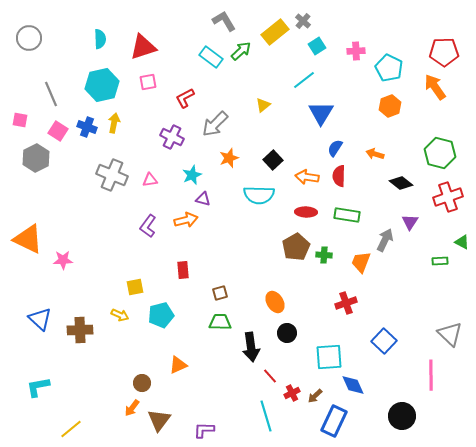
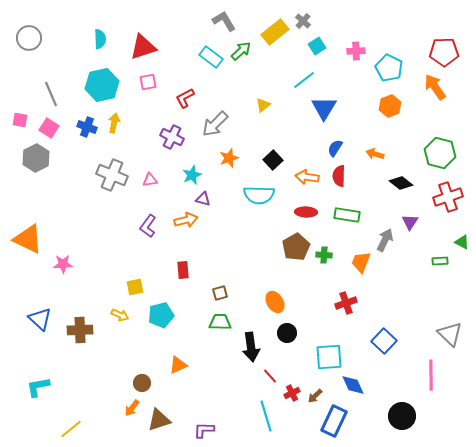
blue triangle at (321, 113): moved 3 px right, 5 px up
pink square at (58, 131): moved 9 px left, 3 px up
pink star at (63, 260): moved 4 px down
brown triangle at (159, 420): rotated 35 degrees clockwise
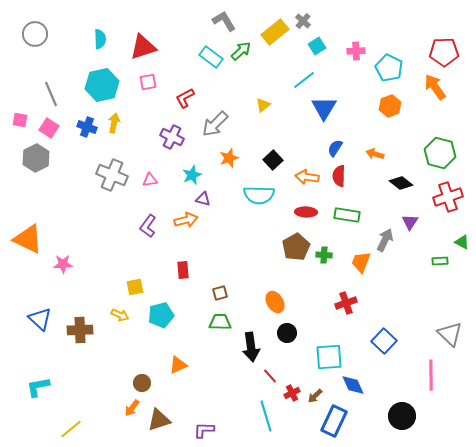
gray circle at (29, 38): moved 6 px right, 4 px up
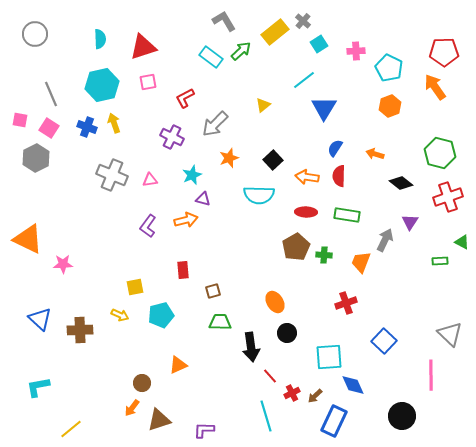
cyan square at (317, 46): moved 2 px right, 2 px up
yellow arrow at (114, 123): rotated 30 degrees counterclockwise
brown square at (220, 293): moved 7 px left, 2 px up
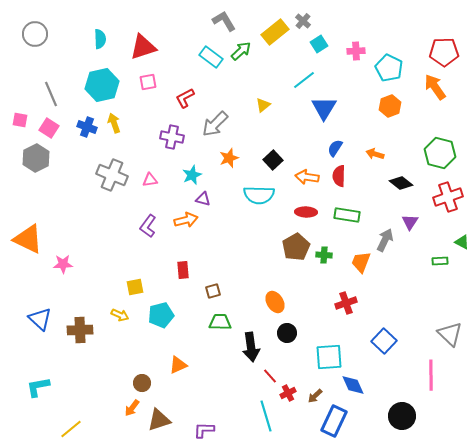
purple cross at (172, 137): rotated 15 degrees counterclockwise
red cross at (292, 393): moved 4 px left
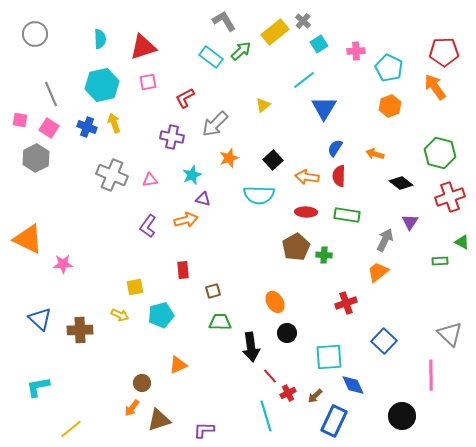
red cross at (448, 197): moved 2 px right
orange trapezoid at (361, 262): moved 17 px right, 10 px down; rotated 30 degrees clockwise
